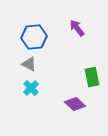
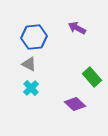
purple arrow: rotated 24 degrees counterclockwise
green rectangle: rotated 30 degrees counterclockwise
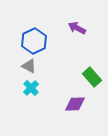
blue hexagon: moved 4 px down; rotated 20 degrees counterclockwise
gray triangle: moved 2 px down
purple diamond: rotated 45 degrees counterclockwise
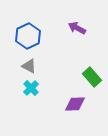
blue hexagon: moved 6 px left, 5 px up
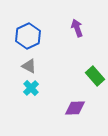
purple arrow: rotated 42 degrees clockwise
green rectangle: moved 3 px right, 1 px up
purple diamond: moved 4 px down
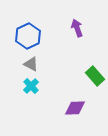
gray triangle: moved 2 px right, 2 px up
cyan cross: moved 2 px up
